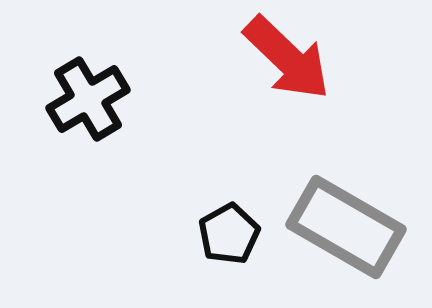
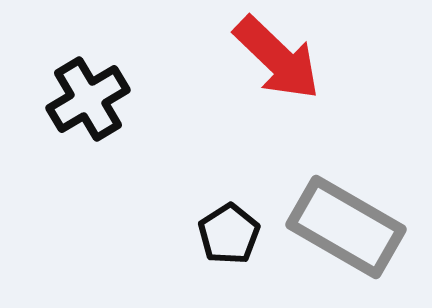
red arrow: moved 10 px left
black pentagon: rotated 4 degrees counterclockwise
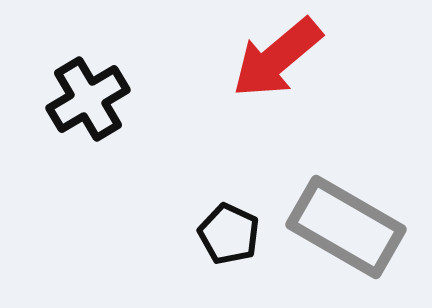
red arrow: rotated 96 degrees clockwise
black pentagon: rotated 14 degrees counterclockwise
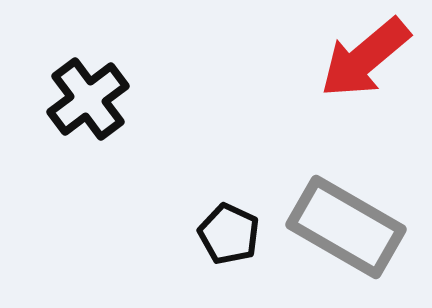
red arrow: moved 88 px right
black cross: rotated 6 degrees counterclockwise
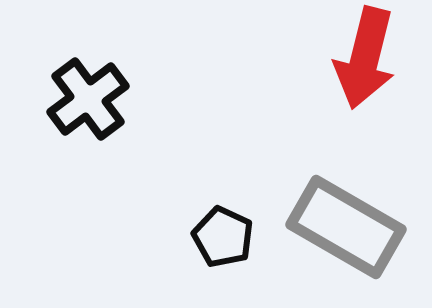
red arrow: rotated 36 degrees counterclockwise
black pentagon: moved 6 px left, 3 px down
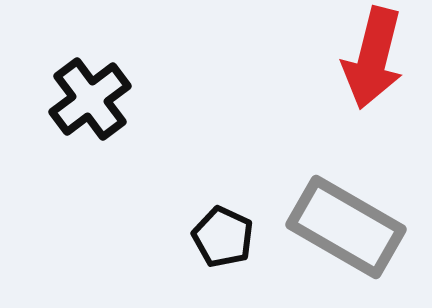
red arrow: moved 8 px right
black cross: moved 2 px right
